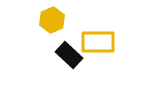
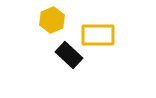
yellow rectangle: moved 7 px up
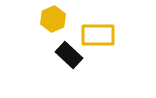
yellow hexagon: moved 1 px right, 1 px up
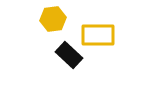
yellow hexagon: rotated 15 degrees clockwise
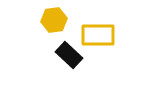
yellow hexagon: moved 1 px right, 1 px down
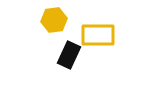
black rectangle: rotated 72 degrees clockwise
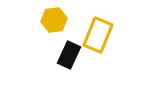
yellow rectangle: rotated 68 degrees counterclockwise
